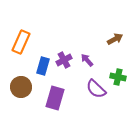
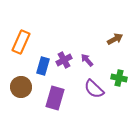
green cross: moved 1 px right, 1 px down
purple semicircle: moved 2 px left
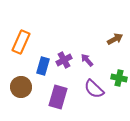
purple rectangle: moved 3 px right, 1 px up
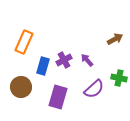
orange rectangle: moved 3 px right
purple semicircle: rotated 85 degrees counterclockwise
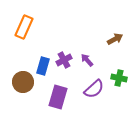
orange rectangle: moved 15 px up
brown circle: moved 2 px right, 5 px up
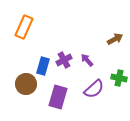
brown circle: moved 3 px right, 2 px down
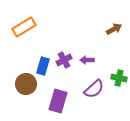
orange rectangle: rotated 35 degrees clockwise
brown arrow: moved 1 px left, 10 px up
purple arrow: rotated 48 degrees counterclockwise
purple rectangle: moved 4 px down
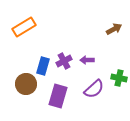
purple cross: moved 1 px down
purple rectangle: moved 5 px up
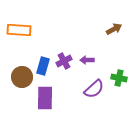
orange rectangle: moved 5 px left, 3 px down; rotated 35 degrees clockwise
brown circle: moved 4 px left, 7 px up
purple rectangle: moved 13 px left, 2 px down; rotated 15 degrees counterclockwise
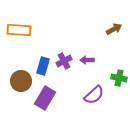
brown circle: moved 1 px left, 4 px down
purple semicircle: moved 6 px down
purple rectangle: rotated 30 degrees clockwise
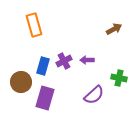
orange rectangle: moved 15 px right, 5 px up; rotated 70 degrees clockwise
brown circle: moved 1 px down
purple rectangle: rotated 15 degrees counterclockwise
